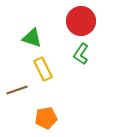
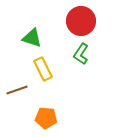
orange pentagon: rotated 15 degrees clockwise
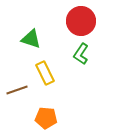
green triangle: moved 1 px left, 1 px down
yellow rectangle: moved 2 px right, 4 px down
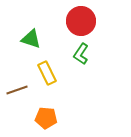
yellow rectangle: moved 2 px right
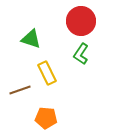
brown line: moved 3 px right
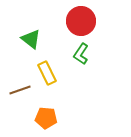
green triangle: rotated 20 degrees clockwise
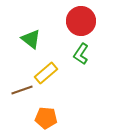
yellow rectangle: moved 1 px left; rotated 75 degrees clockwise
brown line: moved 2 px right
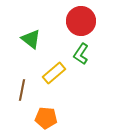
yellow rectangle: moved 8 px right
brown line: rotated 60 degrees counterclockwise
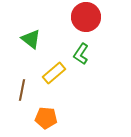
red circle: moved 5 px right, 4 px up
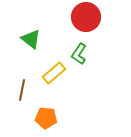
green L-shape: moved 2 px left
